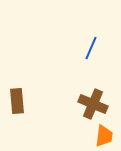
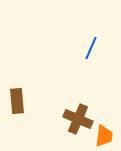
brown cross: moved 15 px left, 15 px down
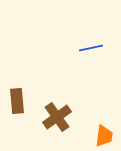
blue line: rotated 55 degrees clockwise
brown cross: moved 21 px left, 2 px up; rotated 32 degrees clockwise
